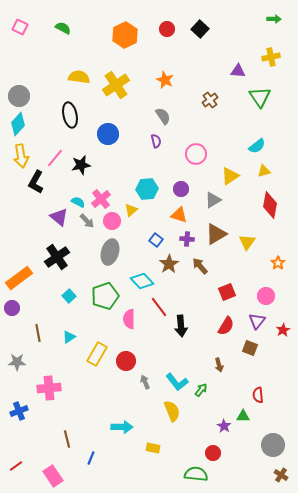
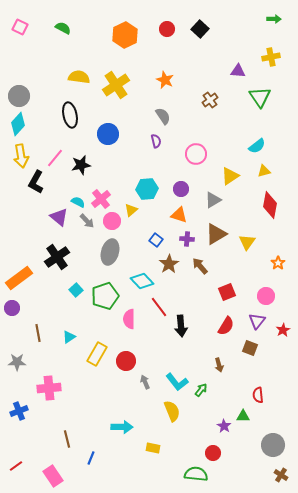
cyan square at (69, 296): moved 7 px right, 6 px up
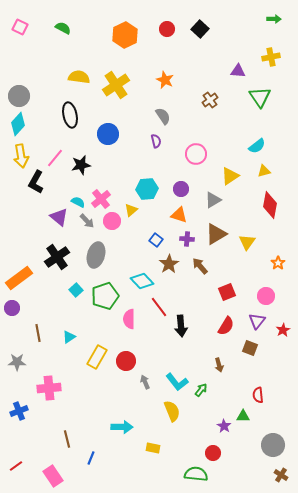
gray ellipse at (110, 252): moved 14 px left, 3 px down
yellow rectangle at (97, 354): moved 3 px down
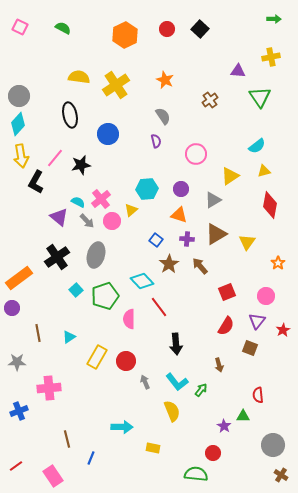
black arrow at (181, 326): moved 5 px left, 18 px down
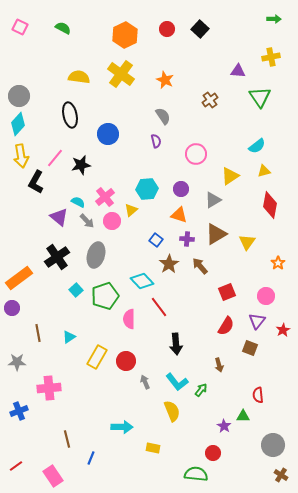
yellow cross at (116, 85): moved 5 px right, 11 px up; rotated 20 degrees counterclockwise
pink cross at (101, 199): moved 4 px right, 2 px up
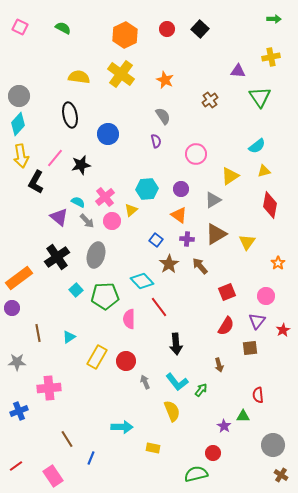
orange triangle at (179, 215): rotated 18 degrees clockwise
green pentagon at (105, 296): rotated 16 degrees clockwise
brown square at (250, 348): rotated 28 degrees counterclockwise
brown line at (67, 439): rotated 18 degrees counterclockwise
green semicircle at (196, 474): rotated 20 degrees counterclockwise
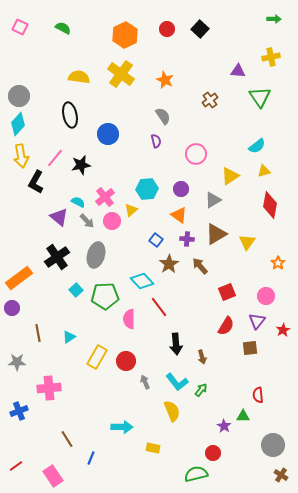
brown arrow at (219, 365): moved 17 px left, 8 px up
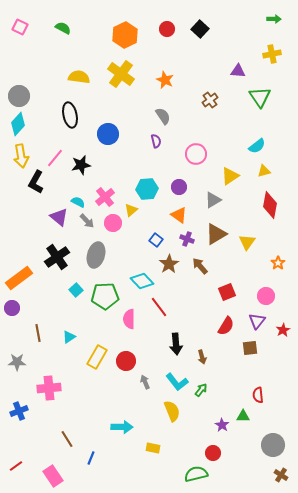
yellow cross at (271, 57): moved 1 px right, 3 px up
purple circle at (181, 189): moved 2 px left, 2 px up
pink circle at (112, 221): moved 1 px right, 2 px down
purple cross at (187, 239): rotated 16 degrees clockwise
purple star at (224, 426): moved 2 px left, 1 px up
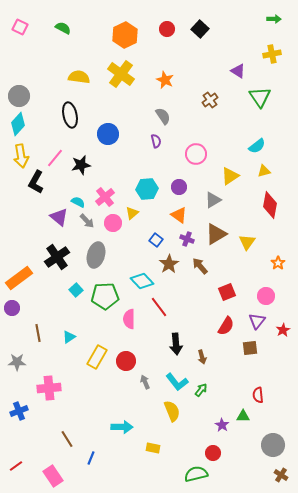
purple triangle at (238, 71): rotated 28 degrees clockwise
yellow triangle at (131, 210): moved 1 px right, 3 px down
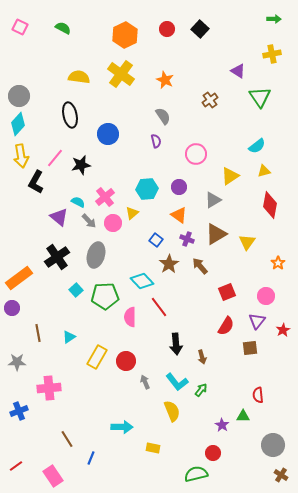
gray arrow at (87, 221): moved 2 px right
pink semicircle at (129, 319): moved 1 px right, 2 px up
